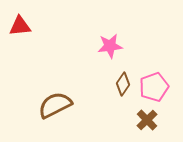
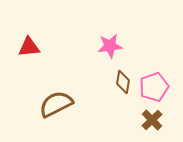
red triangle: moved 9 px right, 21 px down
brown diamond: moved 2 px up; rotated 25 degrees counterclockwise
brown semicircle: moved 1 px right, 1 px up
brown cross: moved 5 px right
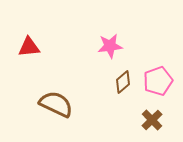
brown diamond: rotated 40 degrees clockwise
pink pentagon: moved 4 px right, 6 px up
brown semicircle: rotated 52 degrees clockwise
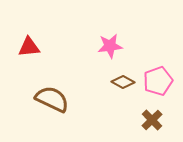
brown diamond: rotated 70 degrees clockwise
brown semicircle: moved 4 px left, 5 px up
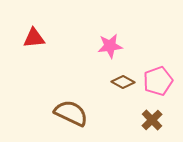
red triangle: moved 5 px right, 9 px up
brown semicircle: moved 19 px right, 14 px down
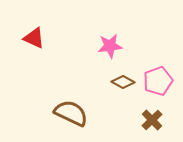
red triangle: rotated 30 degrees clockwise
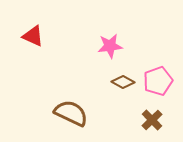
red triangle: moved 1 px left, 2 px up
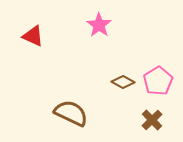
pink star: moved 11 px left, 21 px up; rotated 30 degrees counterclockwise
pink pentagon: rotated 12 degrees counterclockwise
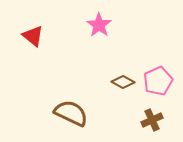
red triangle: rotated 15 degrees clockwise
pink pentagon: rotated 8 degrees clockwise
brown cross: rotated 20 degrees clockwise
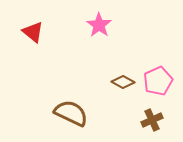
red triangle: moved 4 px up
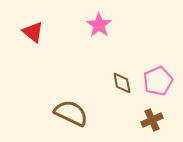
brown diamond: moved 1 px left, 1 px down; rotated 50 degrees clockwise
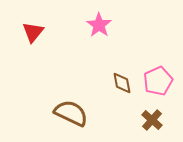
red triangle: rotated 30 degrees clockwise
brown cross: rotated 25 degrees counterclockwise
